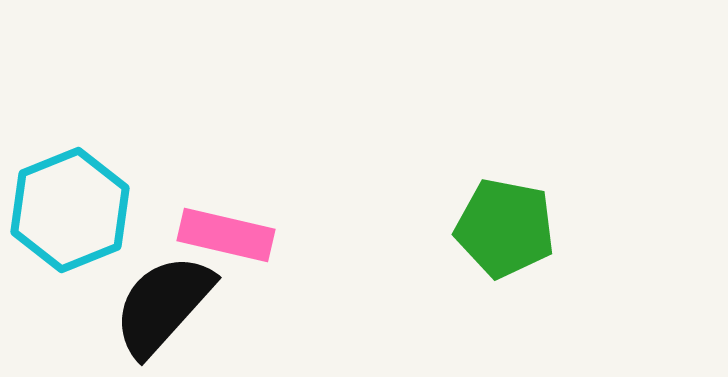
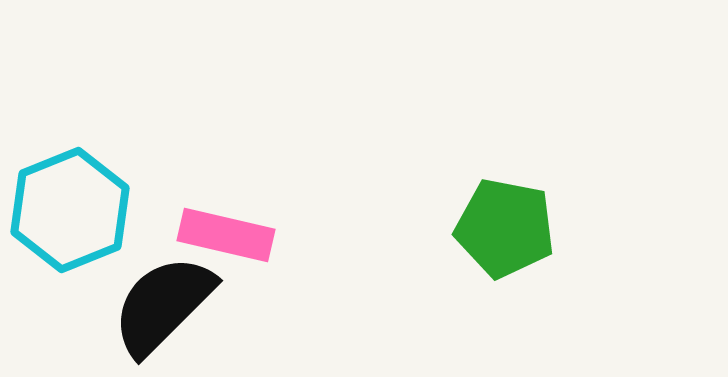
black semicircle: rotated 3 degrees clockwise
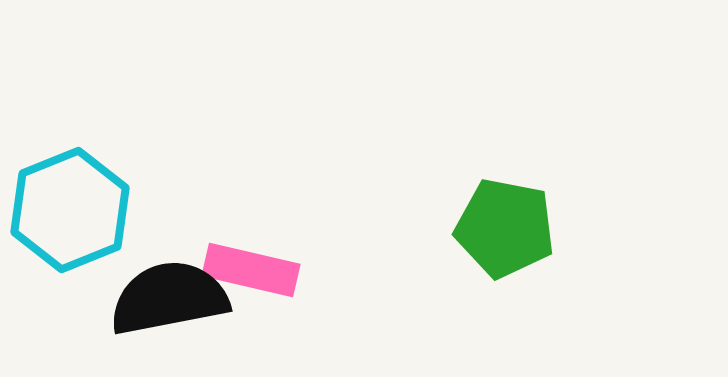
pink rectangle: moved 25 px right, 35 px down
black semicircle: moved 6 px right, 7 px up; rotated 34 degrees clockwise
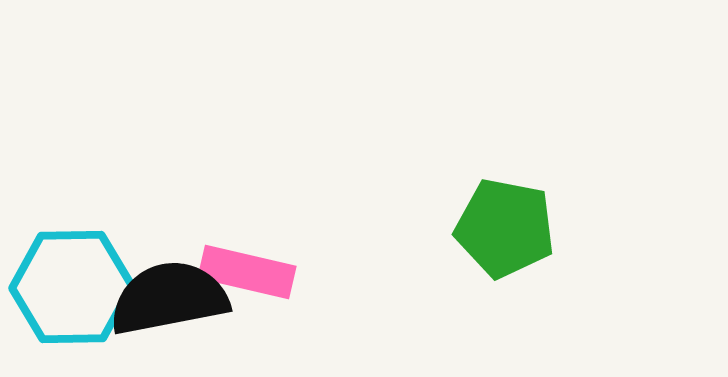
cyan hexagon: moved 2 px right, 77 px down; rotated 21 degrees clockwise
pink rectangle: moved 4 px left, 2 px down
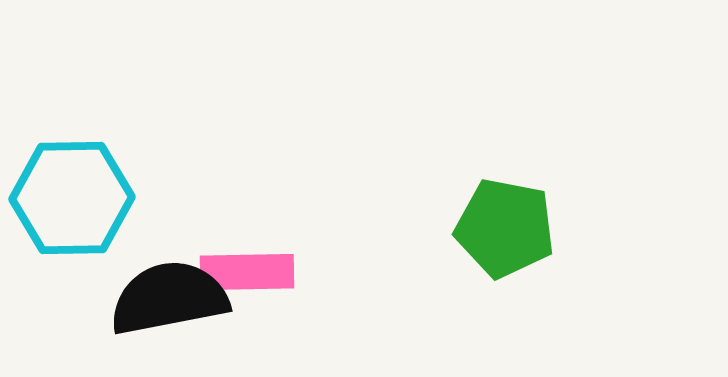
pink rectangle: rotated 14 degrees counterclockwise
cyan hexagon: moved 89 px up
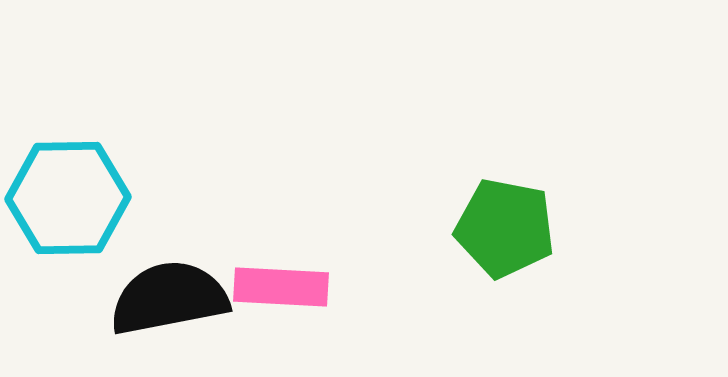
cyan hexagon: moved 4 px left
pink rectangle: moved 34 px right, 15 px down; rotated 4 degrees clockwise
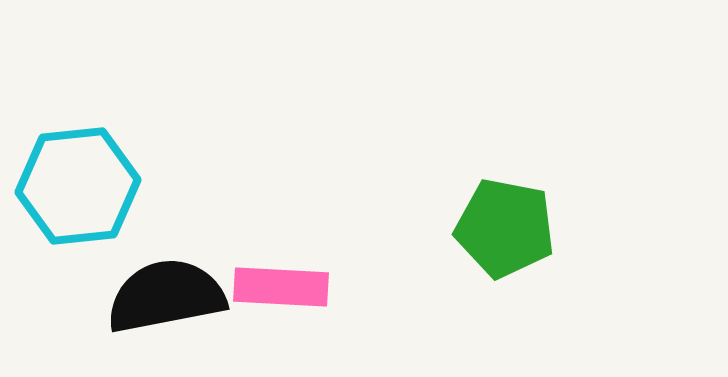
cyan hexagon: moved 10 px right, 12 px up; rotated 5 degrees counterclockwise
black semicircle: moved 3 px left, 2 px up
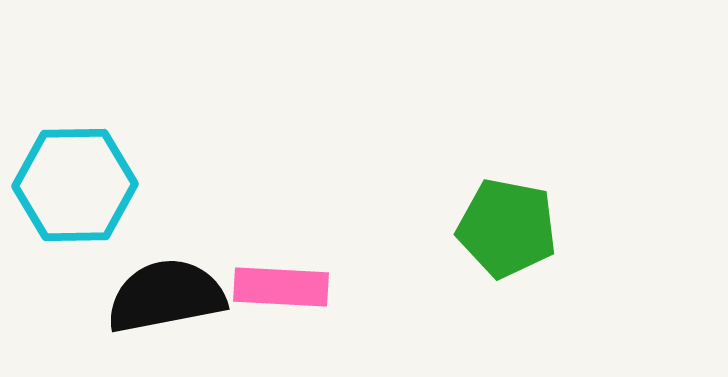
cyan hexagon: moved 3 px left, 1 px up; rotated 5 degrees clockwise
green pentagon: moved 2 px right
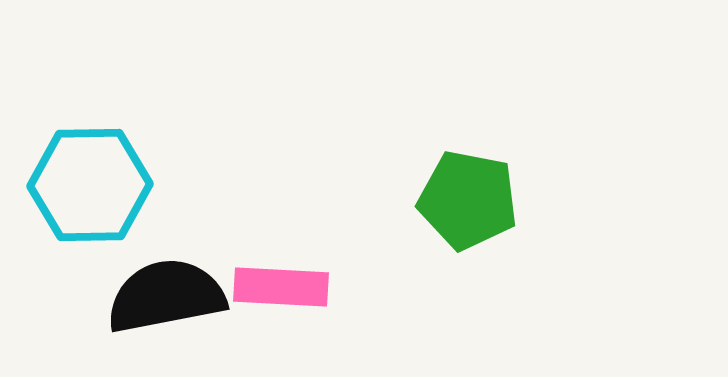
cyan hexagon: moved 15 px right
green pentagon: moved 39 px left, 28 px up
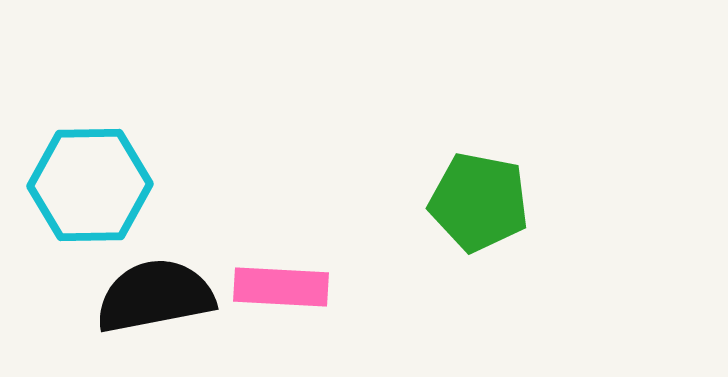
green pentagon: moved 11 px right, 2 px down
black semicircle: moved 11 px left
